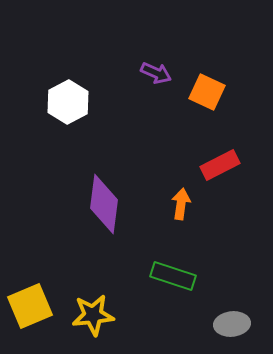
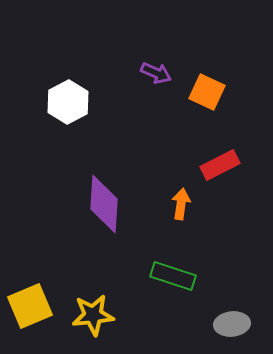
purple diamond: rotated 4 degrees counterclockwise
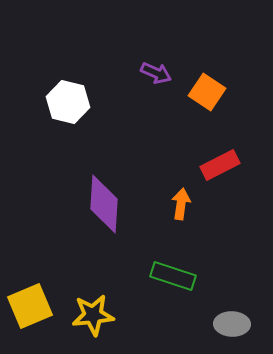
orange square: rotated 9 degrees clockwise
white hexagon: rotated 18 degrees counterclockwise
gray ellipse: rotated 8 degrees clockwise
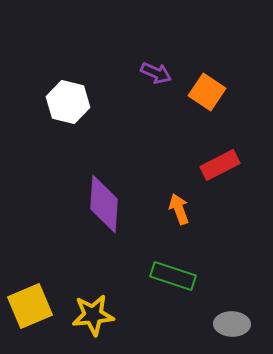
orange arrow: moved 2 px left, 5 px down; rotated 28 degrees counterclockwise
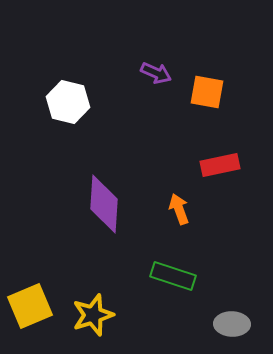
orange square: rotated 24 degrees counterclockwise
red rectangle: rotated 15 degrees clockwise
yellow star: rotated 12 degrees counterclockwise
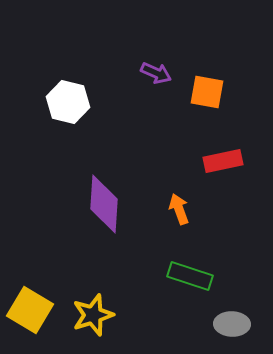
red rectangle: moved 3 px right, 4 px up
green rectangle: moved 17 px right
yellow square: moved 4 px down; rotated 36 degrees counterclockwise
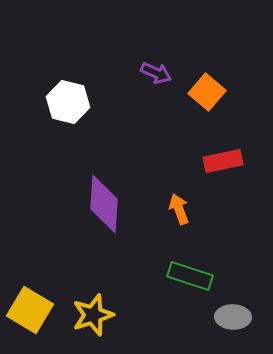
orange square: rotated 30 degrees clockwise
gray ellipse: moved 1 px right, 7 px up
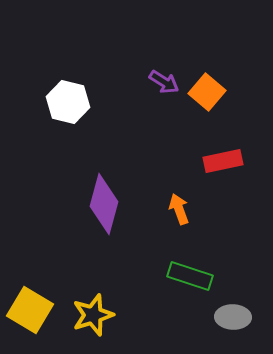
purple arrow: moved 8 px right, 9 px down; rotated 8 degrees clockwise
purple diamond: rotated 12 degrees clockwise
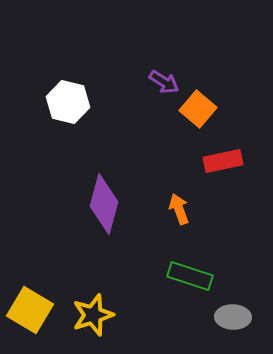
orange square: moved 9 px left, 17 px down
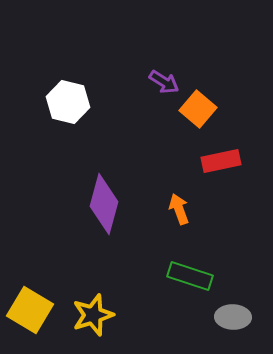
red rectangle: moved 2 px left
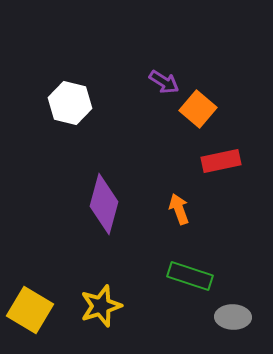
white hexagon: moved 2 px right, 1 px down
yellow star: moved 8 px right, 9 px up
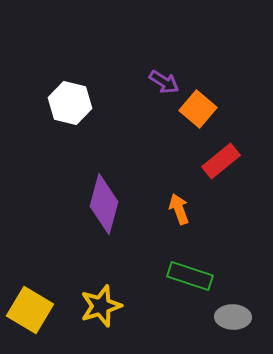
red rectangle: rotated 27 degrees counterclockwise
